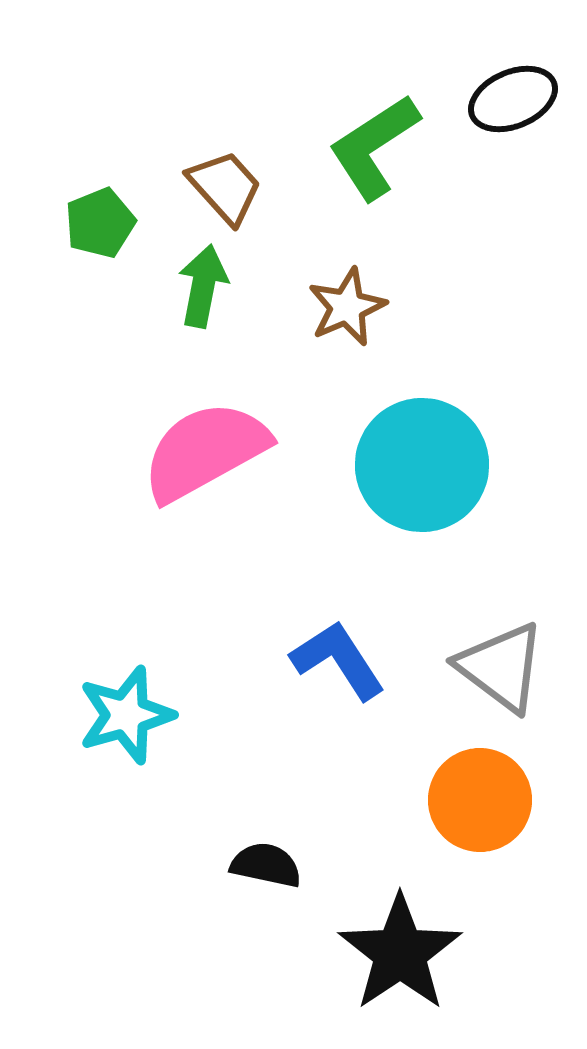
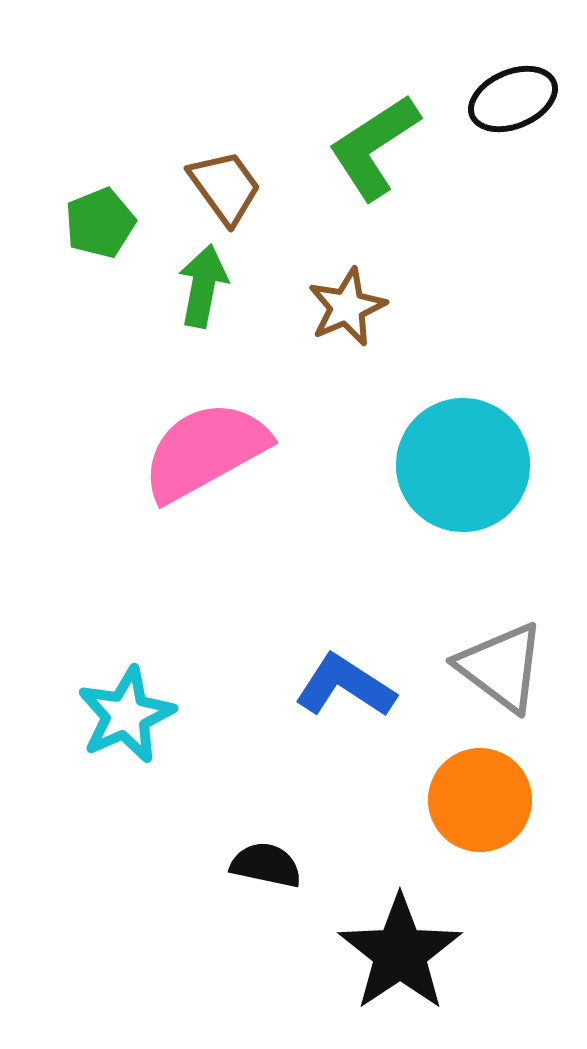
brown trapezoid: rotated 6 degrees clockwise
cyan circle: moved 41 px right
blue L-shape: moved 7 px right, 26 px down; rotated 24 degrees counterclockwise
cyan star: rotated 8 degrees counterclockwise
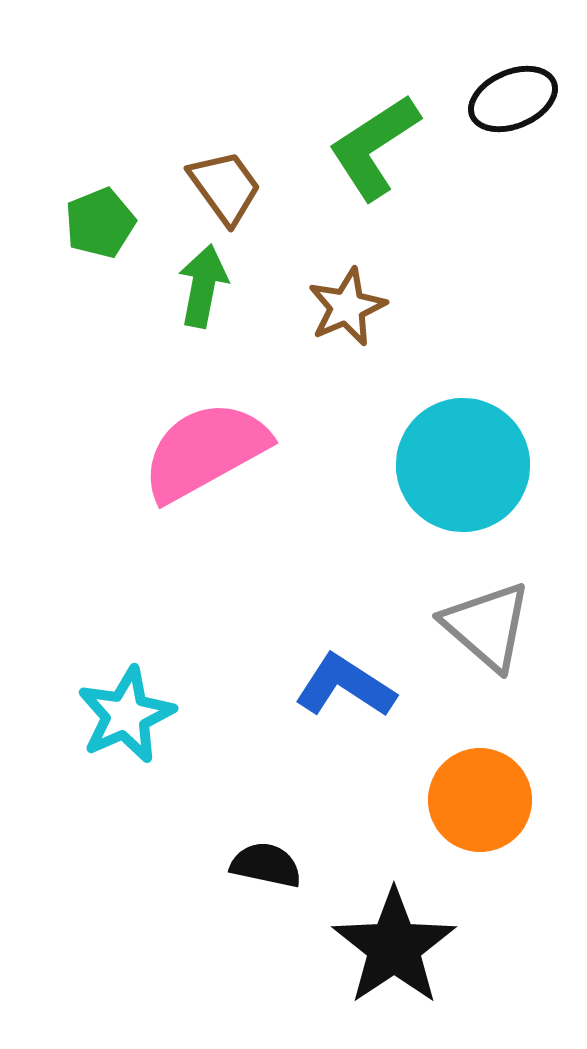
gray triangle: moved 14 px left, 41 px up; rotated 4 degrees clockwise
black star: moved 6 px left, 6 px up
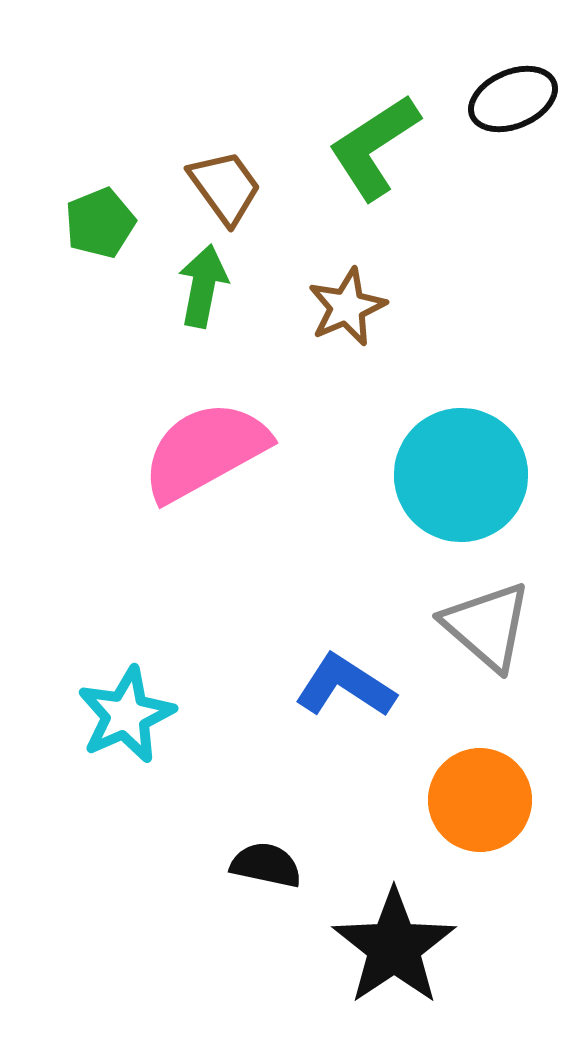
cyan circle: moved 2 px left, 10 px down
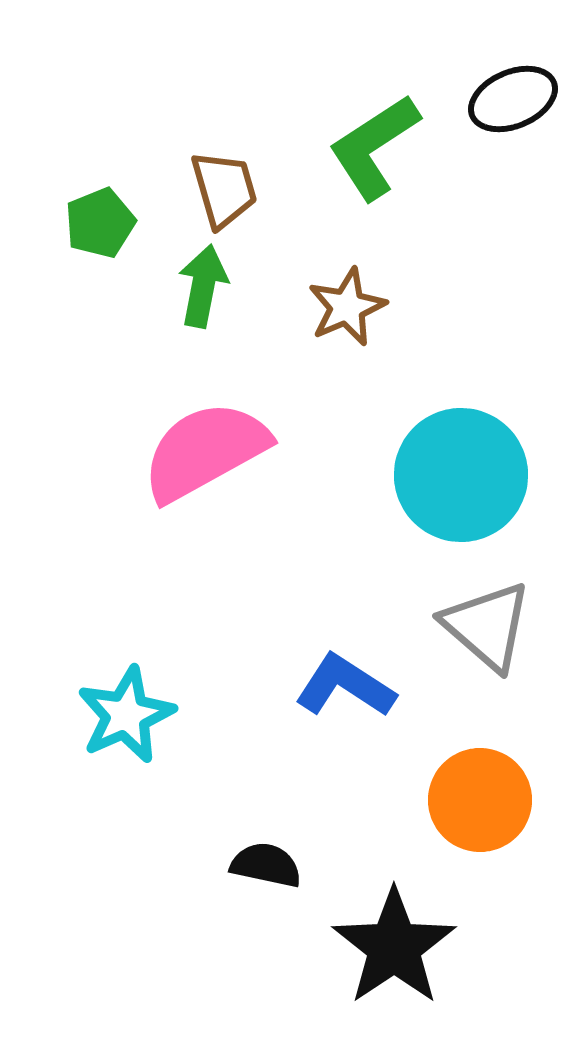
brown trapezoid: moved 1 px left, 2 px down; rotated 20 degrees clockwise
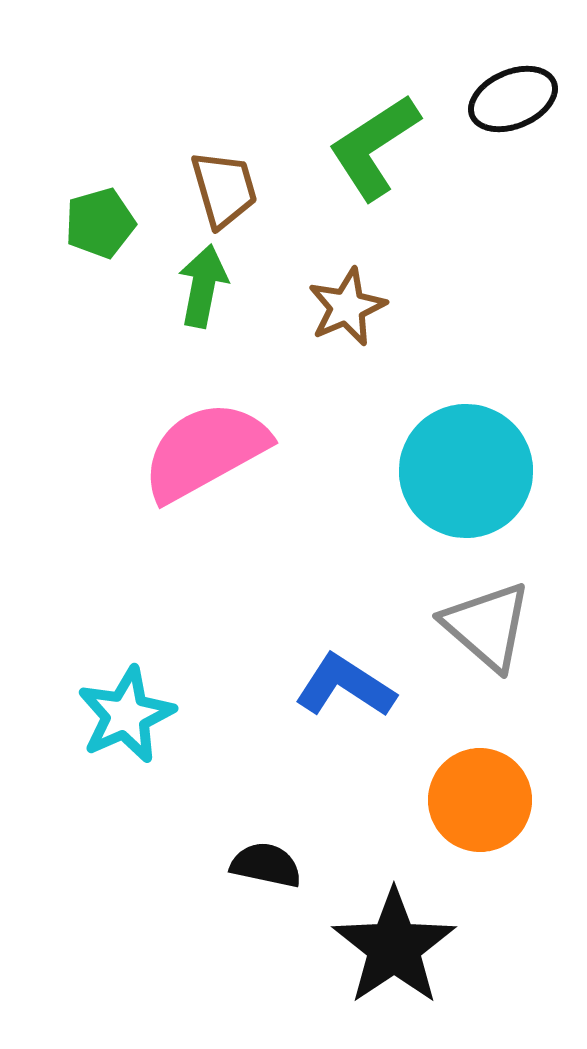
green pentagon: rotated 6 degrees clockwise
cyan circle: moved 5 px right, 4 px up
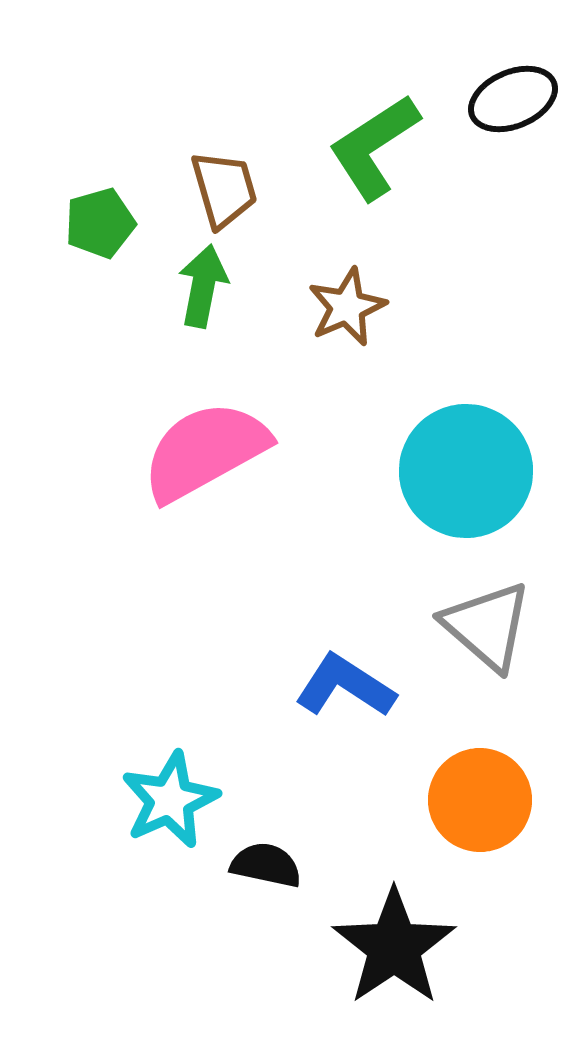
cyan star: moved 44 px right, 85 px down
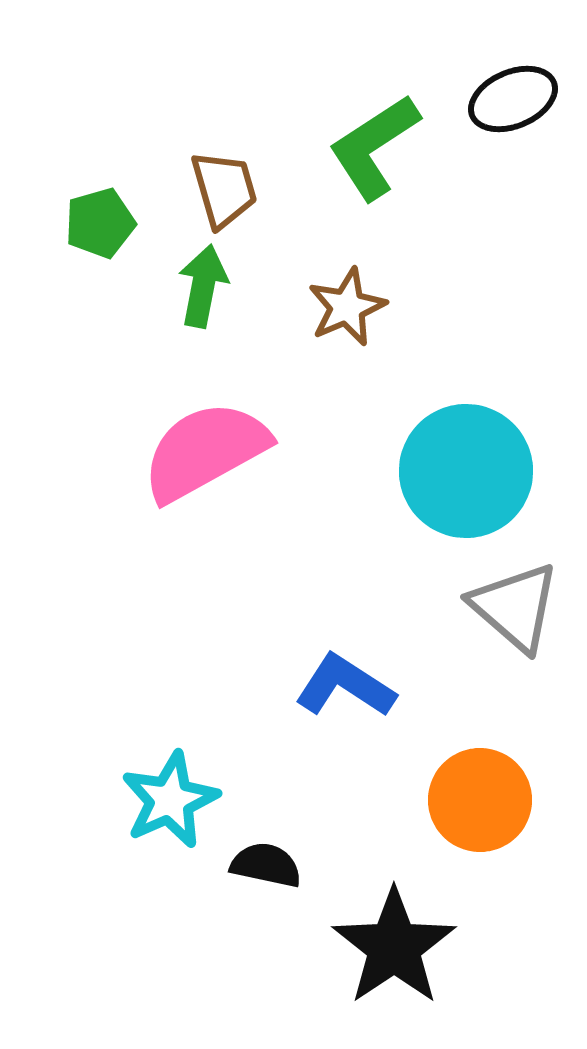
gray triangle: moved 28 px right, 19 px up
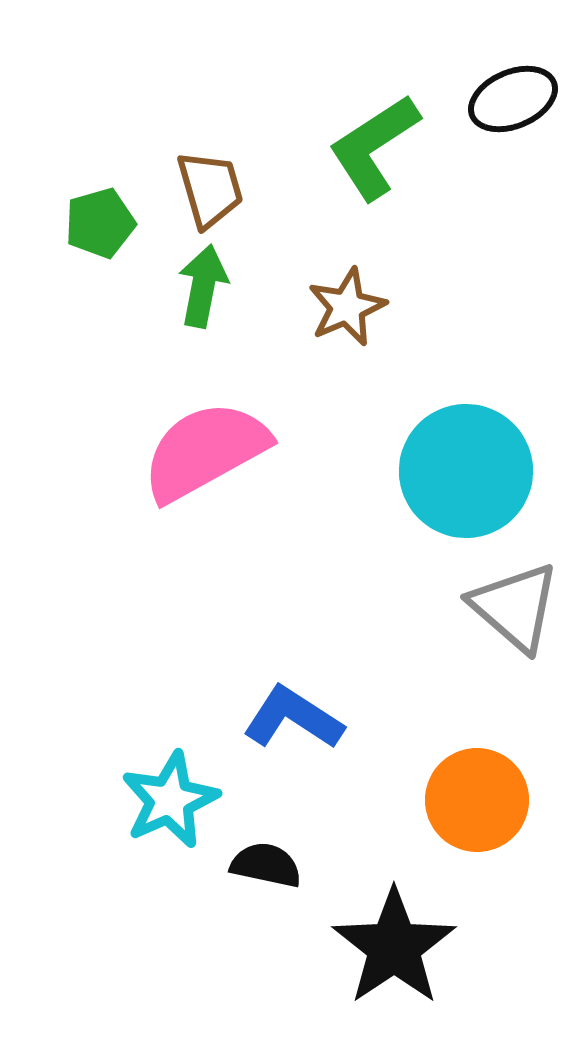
brown trapezoid: moved 14 px left
blue L-shape: moved 52 px left, 32 px down
orange circle: moved 3 px left
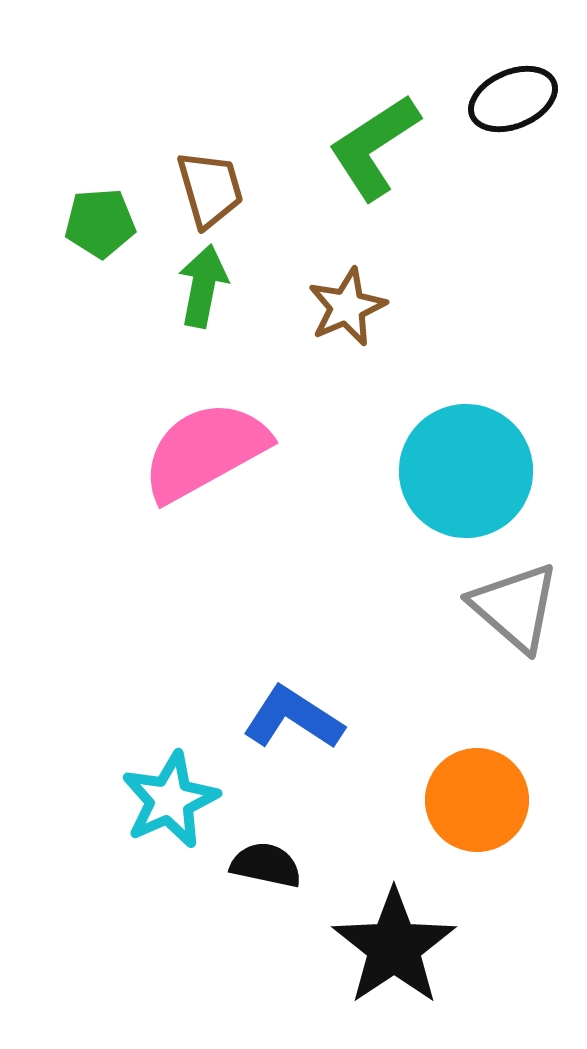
green pentagon: rotated 12 degrees clockwise
